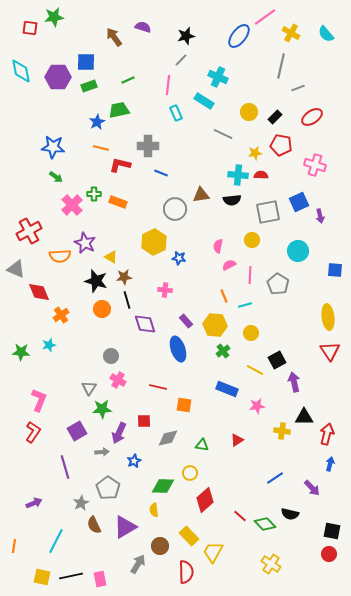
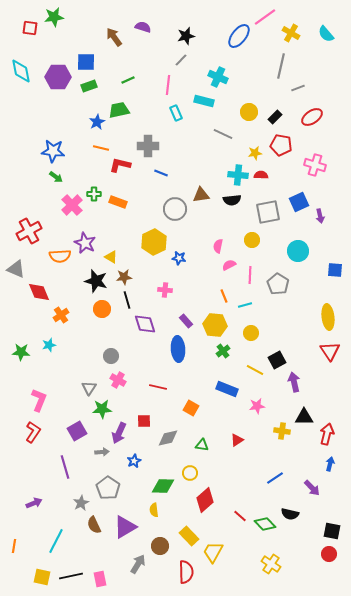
cyan rectangle at (204, 101): rotated 18 degrees counterclockwise
blue star at (53, 147): moved 4 px down
blue ellipse at (178, 349): rotated 15 degrees clockwise
orange square at (184, 405): moved 7 px right, 3 px down; rotated 21 degrees clockwise
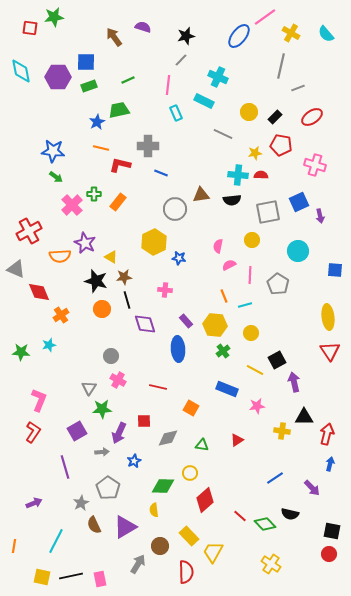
cyan rectangle at (204, 101): rotated 12 degrees clockwise
orange rectangle at (118, 202): rotated 72 degrees counterclockwise
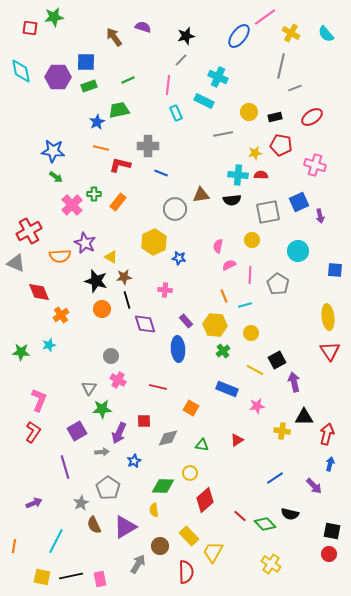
gray line at (298, 88): moved 3 px left
black rectangle at (275, 117): rotated 32 degrees clockwise
gray line at (223, 134): rotated 36 degrees counterclockwise
gray triangle at (16, 269): moved 6 px up
purple arrow at (312, 488): moved 2 px right, 2 px up
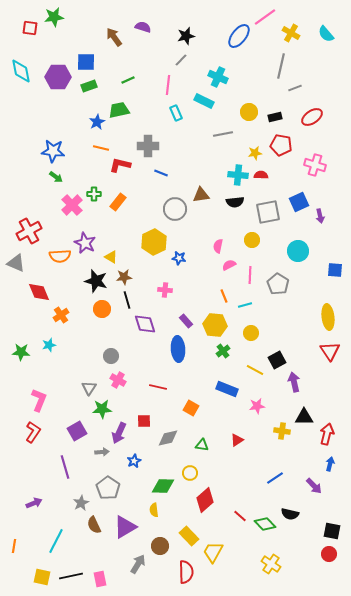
black semicircle at (232, 200): moved 3 px right, 2 px down
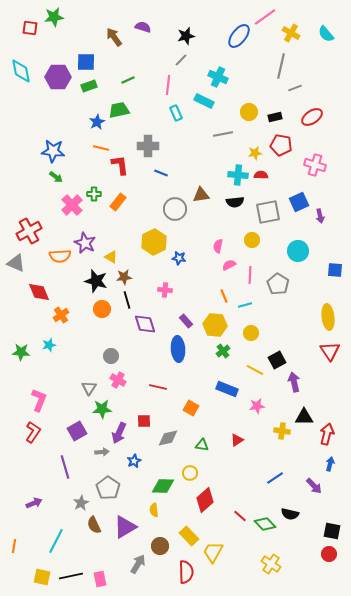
red L-shape at (120, 165): rotated 70 degrees clockwise
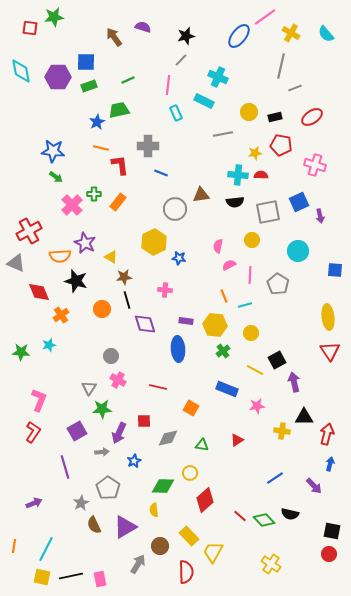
black star at (96, 281): moved 20 px left
purple rectangle at (186, 321): rotated 40 degrees counterclockwise
green diamond at (265, 524): moved 1 px left, 4 px up
cyan line at (56, 541): moved 10 px left, 8 px down
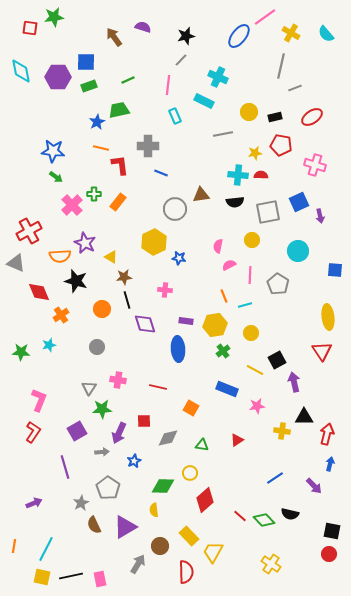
cyan rectangle at (176, 113): moved 1 px left, 3 px down
yellow hexagon at (215, 325): rotated 15 degrees counterclockwise
red triangle at (330, 351): moved 8 px left
gray circle at (111, 356): moved 14 px left, 9 px up
pink cross at (118, 380): rotated 21 degrees counterclockwise
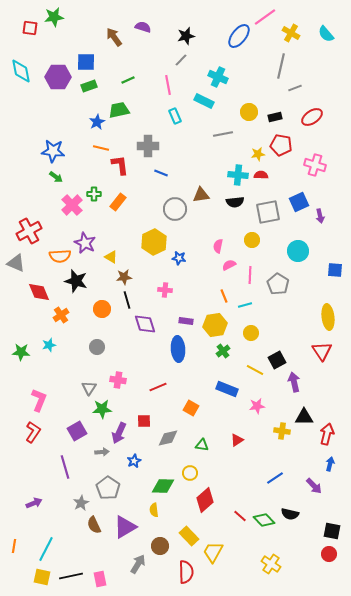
pink line at (168, 85): rotated 18 degrees counterclockwise
yellow star at (255, 153): moved 3 px right, 1 px down
red line at (158, 387): rotated 36 degrees counterclockwise
